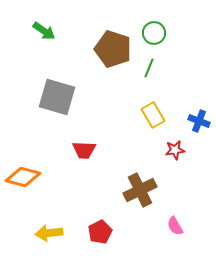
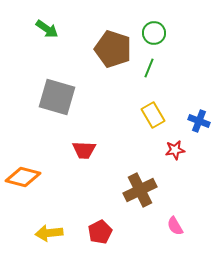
green arrow: moved 3 px right, 2 px up
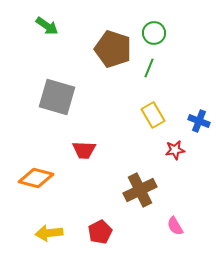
green arrow: moved 3 px up
orange diamond: moved 13 px right, 1 px down
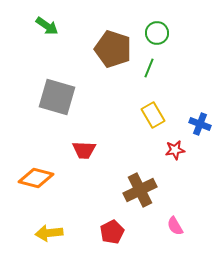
green circle: moved 3 px right
blue cross: moved 1 px right, 3 px down
red pentagon: moved 12 px right
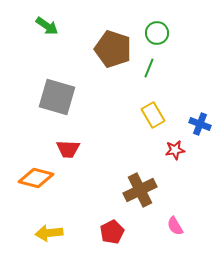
red trapezoid: moved 16 px left, 1 px up
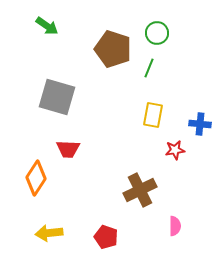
yellow rectangle: rotated 40 degrees clockwise
blue cross: rotated 15 degrees counterclockwise
orange diamond: rotated 72 degrees counterclockwise
pink semicircle: rotated 150 degrees counterclockwise
red pentagon: moved 6 px left, 5 px down; rotated 25 degrees counterclockwise
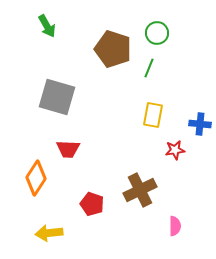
green arrow: rotated 25 degrees clockwise
red pentagon: moved 14 px left, 33 px up
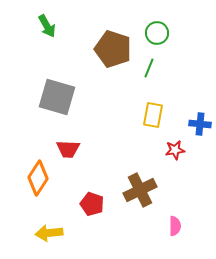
orange diamond: moved 2 px right
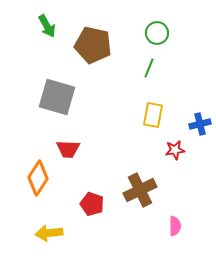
brown pentagon: moved 20 px left, 4 px up; rotated 6 degrees counterclockwise
blue cross: rotated 20 degrees counterclockwise
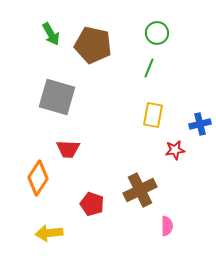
green arrow: moved 4 px right, 8 px down
pink semicircle: moved 8 px left
